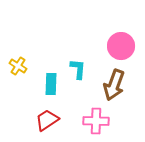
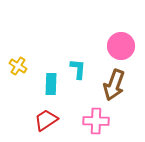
red trapezoid: moved 1 px left
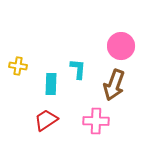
yellow cross: rotated 24 degrees counterclockwise
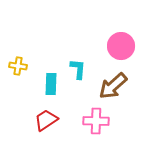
brown arrow: moved 1 px left, 1 px down; rotated 28 degrees clockwise
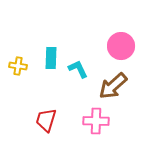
cyan L-shape: rotated 30 degrees counterclockwise
cyan rectangle: moved 26 px up
red trapezoid: rotated 40 degrees counterclockwise
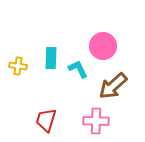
pink circle: moved 18 px left
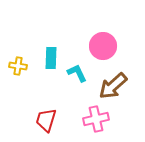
cyan L-shape: moved 1 px left, 4 px down
pink cross: moved 2 px up; rotated 15 degrees counterclockwise
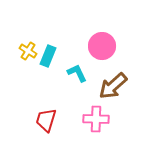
pink circle: moved 1 px left
cyan rectangle: moved 3 px left, 2 px up; rotated 20 degrees clockwise
yellow cross: moved 10 px right, 15 px up; rotated 24 degrees clockwise
pink cross: rotated 15 degrees clockwise
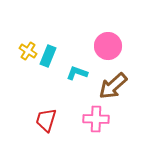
pink circle: moved 6 px right
cyan L-shape: rotated 45 degrees counterclockwise
